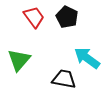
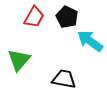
red trapezoid: rotated 65 degrees clockwise
cyan arrow: moved 3 px right, 17 px up
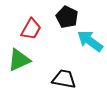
red trapezoid: moved 3 px left, 12 px down
green triangle: rotated 25 degrees clockwise
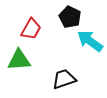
black pentagon: moved 3 px right
green triangle: rotated 20 degrees clockwise
black trapezoid: rotated 30 degrees counterclockwise
